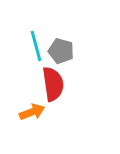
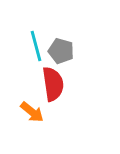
orange arrow: rotated 60 degrees clockwise
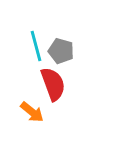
red semicircle: rotated 12 degrees counterclockwise
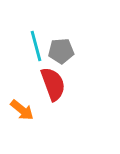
gray pentagon: rotated 20 degrees counterclockwise
orange arrow: moved 10 px left, 2 px up
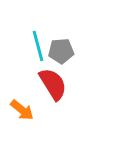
cyan line: moved 2 px right
red semicircle: rotated 12 degrees counterclockwise
